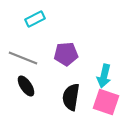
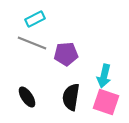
gray line: moved 9 px right, 15 px up
black ellipse: moved 1 px right, 11 px down
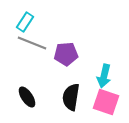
cyan rectangle: moved 10 px left, 3 px down; rotated 30 degrees counterclockwise
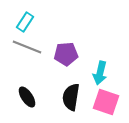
gray line: moved 5 px left, 4 px down
cyan arrow: moved 4 px left, 3 px up
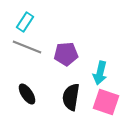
black ellipse: moved 3 px up
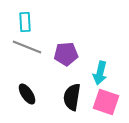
cyan rectangle: rotated 36 degrees counterclockwise
black semicircle: moved 1 px right
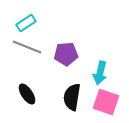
cyan rectangle: moved 1 px right, 1 px down; rotated 60 degrees clockwise
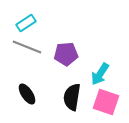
cyan arrow: moved 1 px down; rotated 20 degrees clockwise
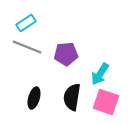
black ellipse: moved 7 px right, 4 px down; rotated 50 degrees clockwise
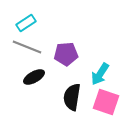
black ellipse: moved 21 px up; rotated 45 degrees clockwise
